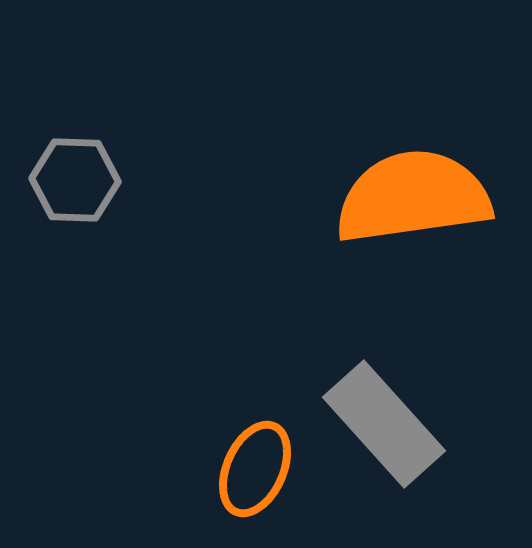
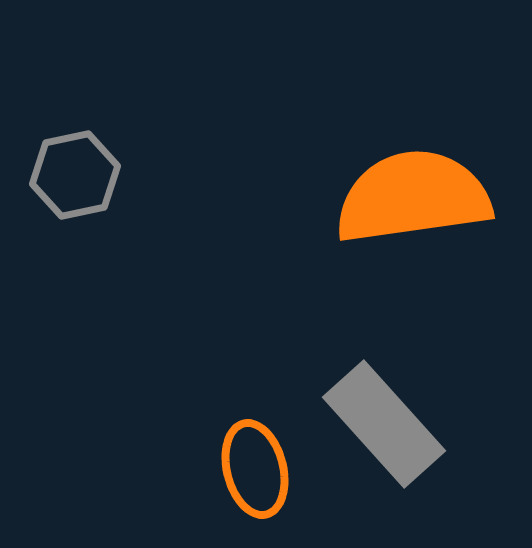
gray hexagon: moved 5 px up; rotated 14 degrees counterclockwise
orange ellipse: rotated 38 degrees counterclockwise
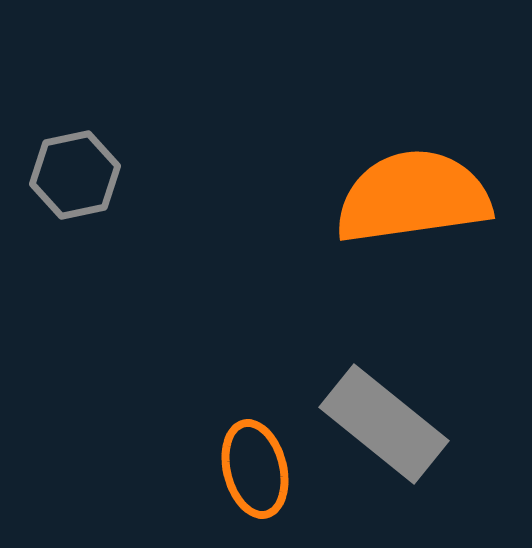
gray rectangle: rotated 9 degrees counterclockwise
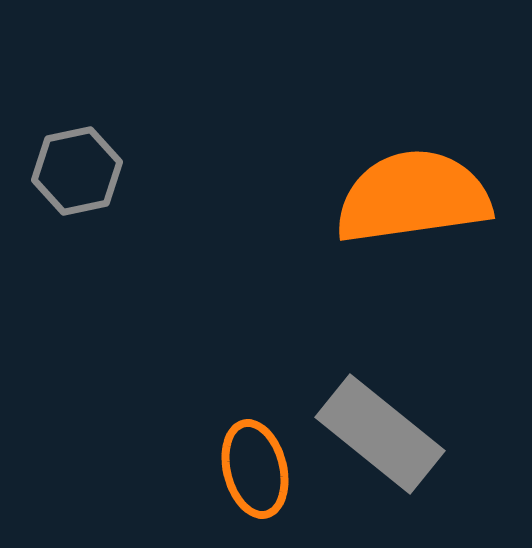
gray hexagon: moved 2 px right, 4 px up
gray rectangle: moved 4 px left, 10 px down
